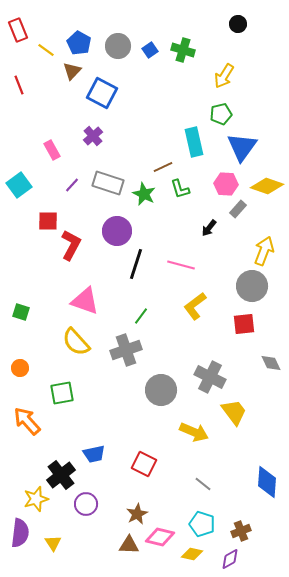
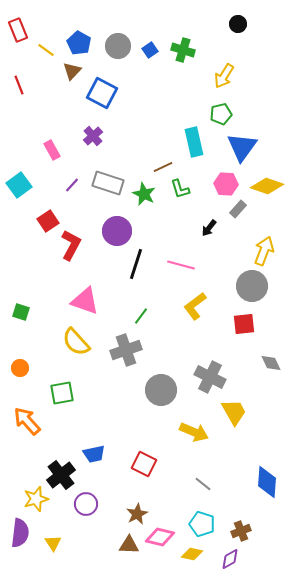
red square at (48, 221): rotated 35 degrees counterclockwise
yellow trapezoid at (234, 412): rotated 8 degrees clockwise
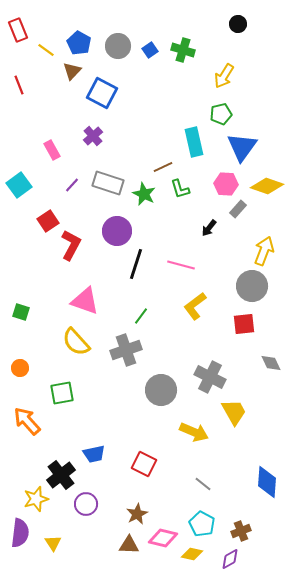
cyan pentagon at (202, 524): rotated 10 degrees clockwise
pink diamond at (160, 537): moved 3 px right, 1 px down
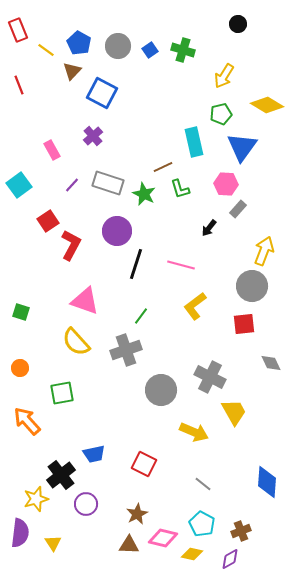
yellow diamond at (267, 186): moved 81 px up; rotated 12 degrees clockwise
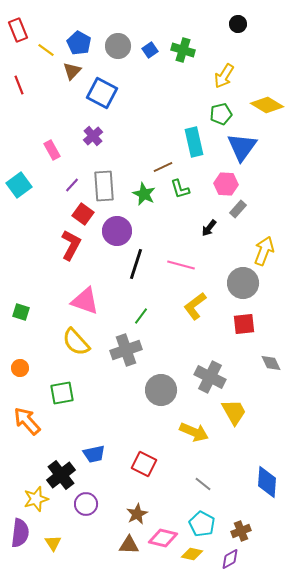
gray rectangle at (108, 183): moved 4 px left, 3 px down; rotated 68 degrees clockwise
red square at (48, 221): moved 35 px right, 7 px up; rotated 20 degrees counterclockwise
gray circle at (252, 286): moved 9 px left, 3 px up
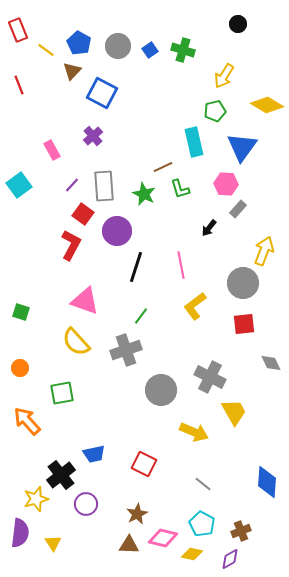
green pentagon at (221, 114): moved 6 px left, 3 px up
black line at (136, 264): moved 3 px down
pink line at (181, 265): rotated 64 degrees clockwise
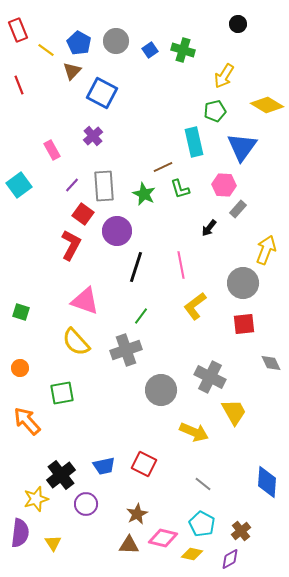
gray circle at (118, 46): moved 2 px left, 5 px up
pink hexagon at (226, 184): moved 2 px left, 1 px down
yellow arrow at (264, 251): moved 2 px right, 1 px up
blue trapezoid at (94, 454): moved 10 px right, 12 px down
brown cross at (241, 531): rotated 18 degrees counterclockwise
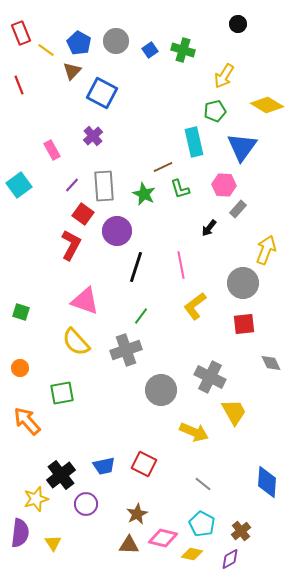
red rectangle at (18, 30): moved 3 px right, 3 px down
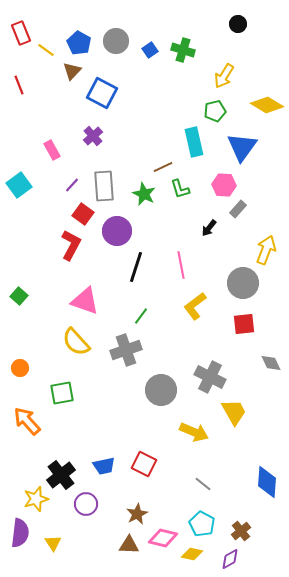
green square at (21, 312): moved 2 px left, 16 px up; rotated 24 degrees clockwise
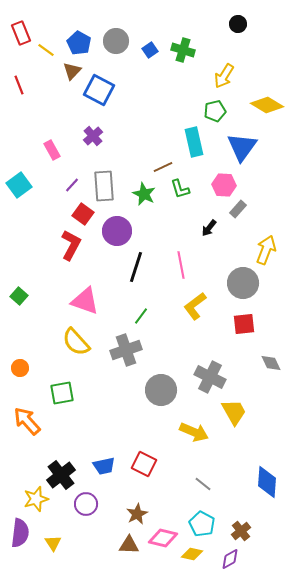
blue square at (102, 93): moved 3 px left, 3 px up
